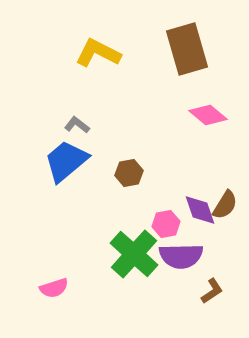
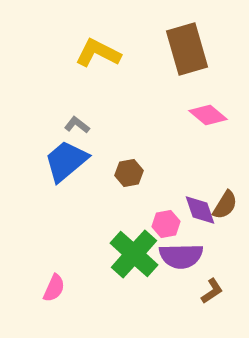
pink semicircle: rotated 48 degrees counterclockwise
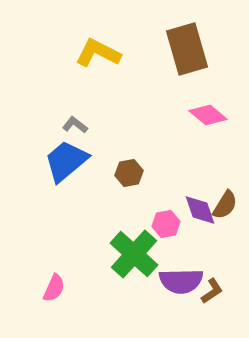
gray L-shape: moved 2 px left
purple semicircle: moved 25 px down
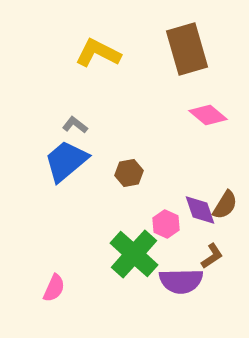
pink hexagon: rotated 24 degrees counterclockwise
brown L-shape: moved 35 px up
